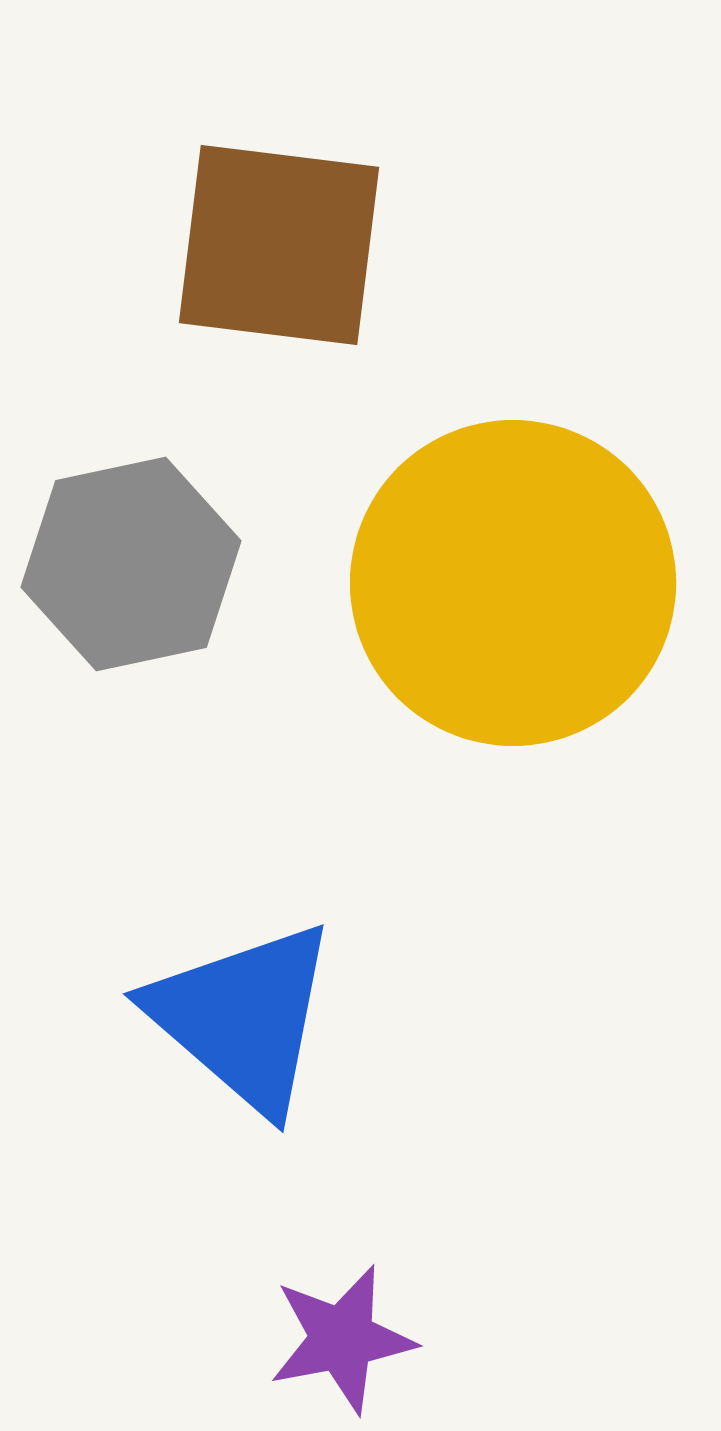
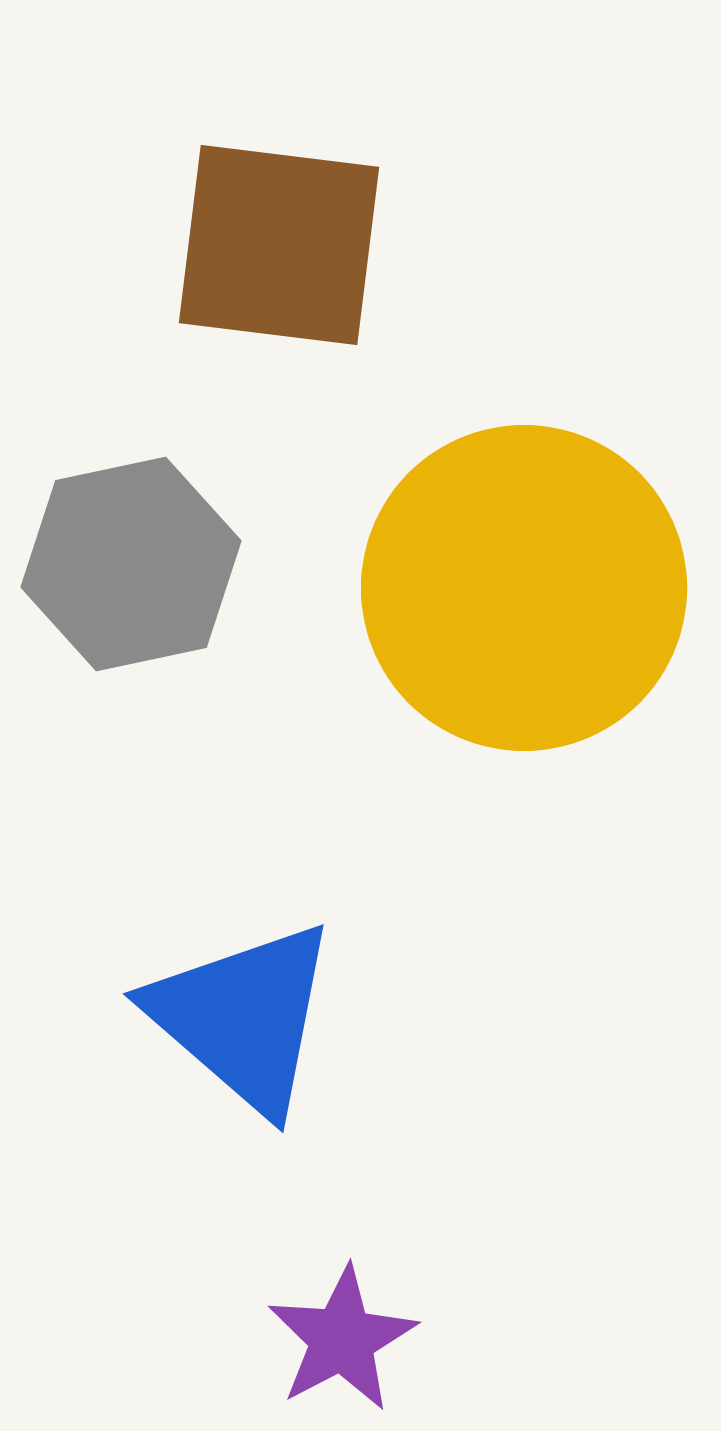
yellow circle: moved 11 px right, 5 px down
purple star: rotated 17 degrees counterclockwise
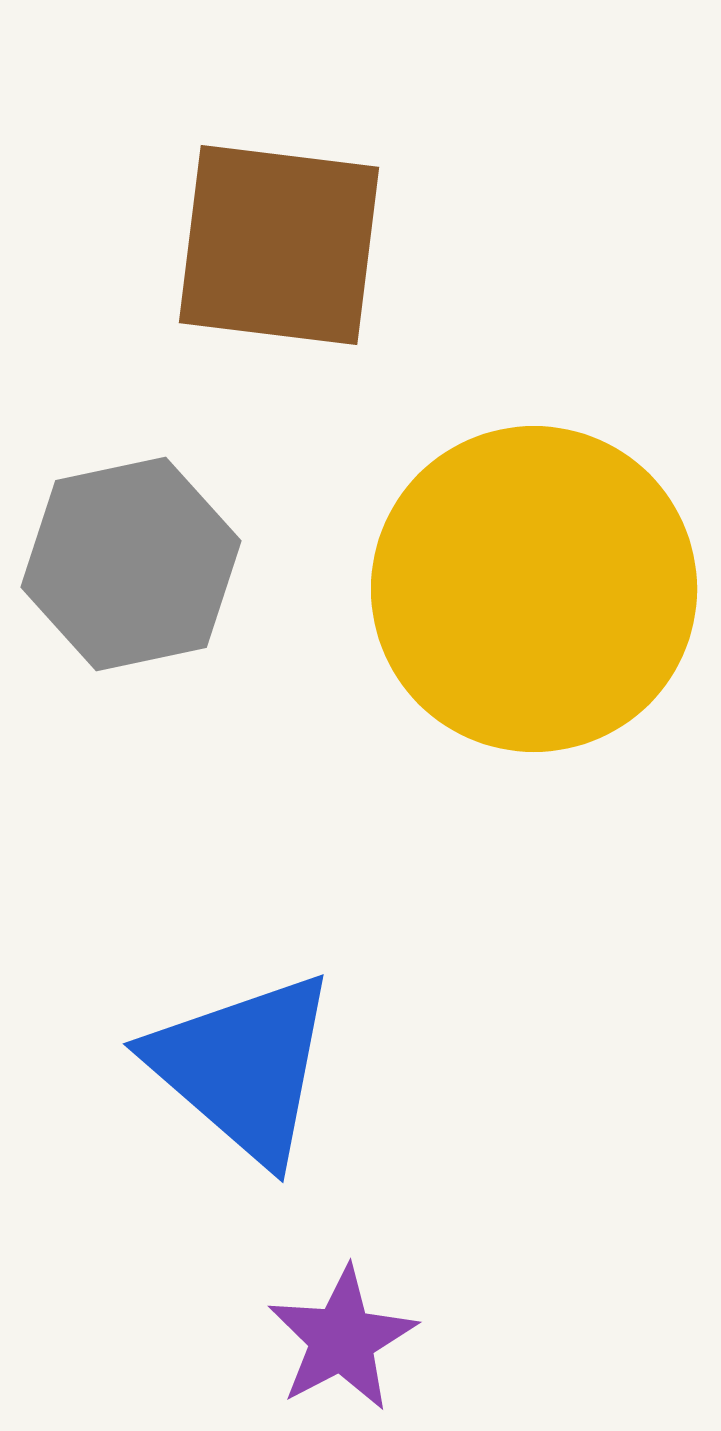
yellow circle: moved 10 px right, 1 px down
blue triangle: moved 50 px down
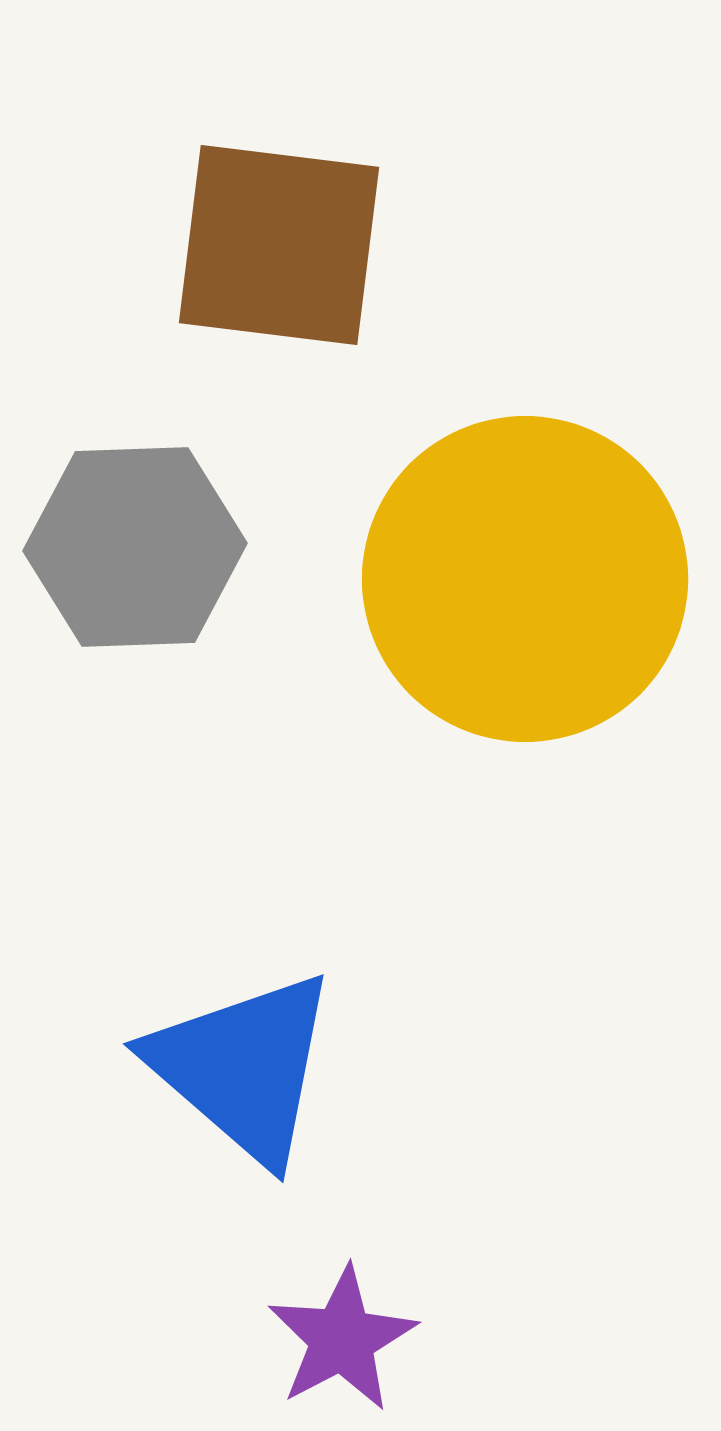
gray hexagon: moved 4 px right, 17 px up; rotated 10 degrees clockwise
yellow circle: moved 9 px left, 10 px up
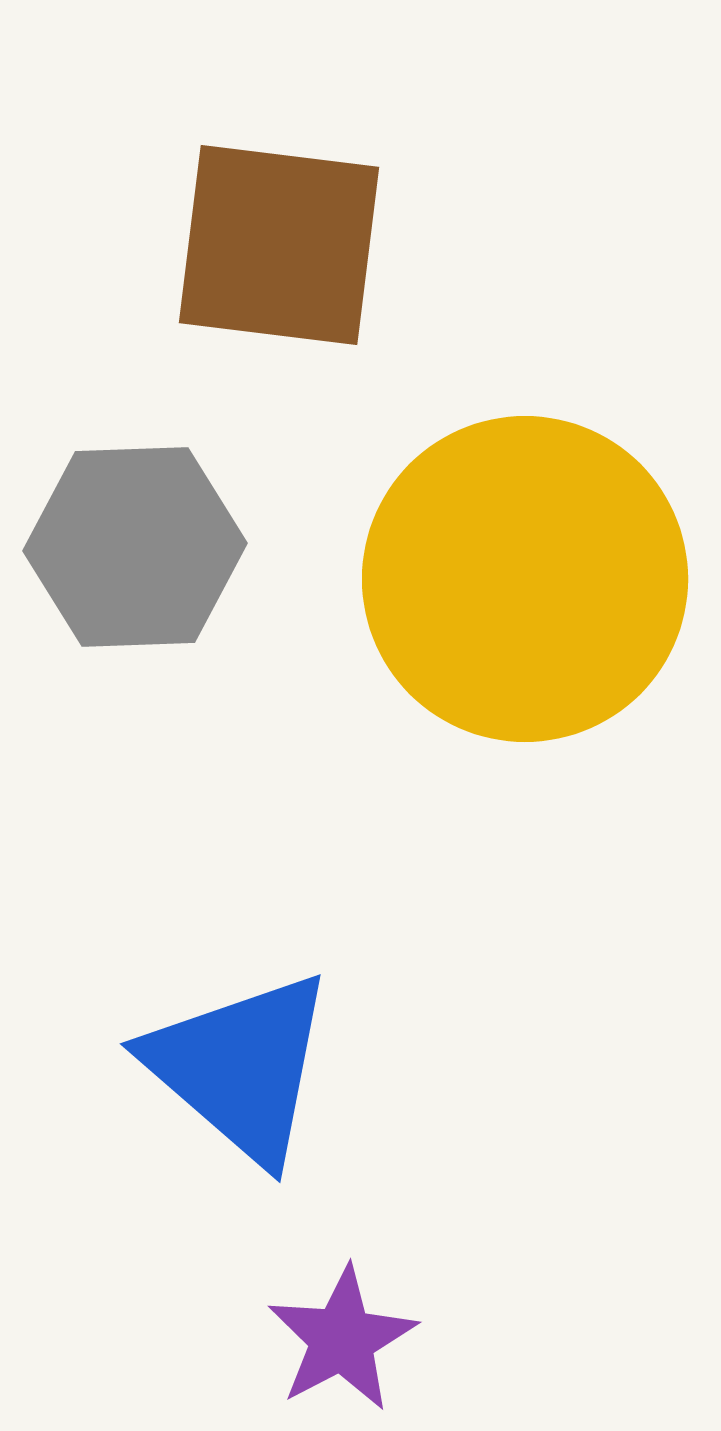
blue triangle: moved 3 px left
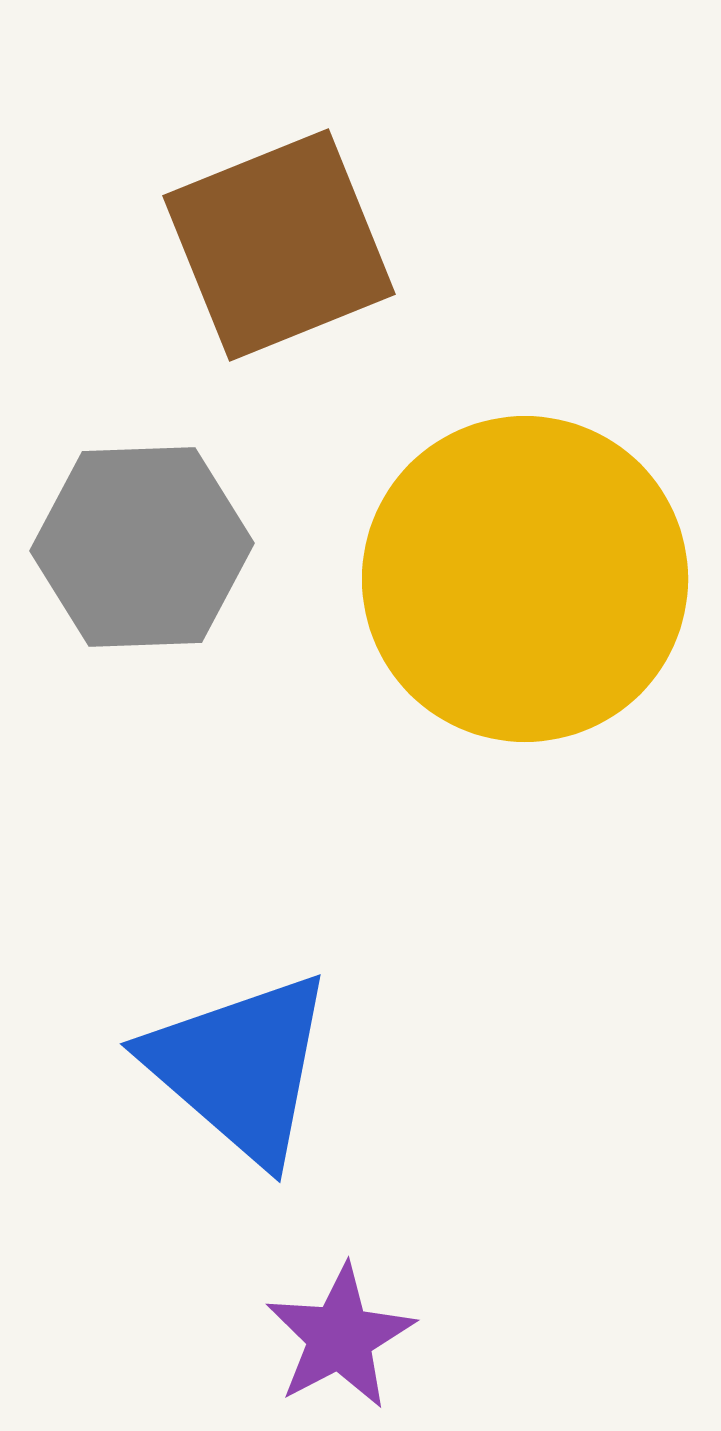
brown square: rotated 29 degrees counterclockwise
gray hexagon: moved 7 px right
purple star: moved 2 px left, 2 px up
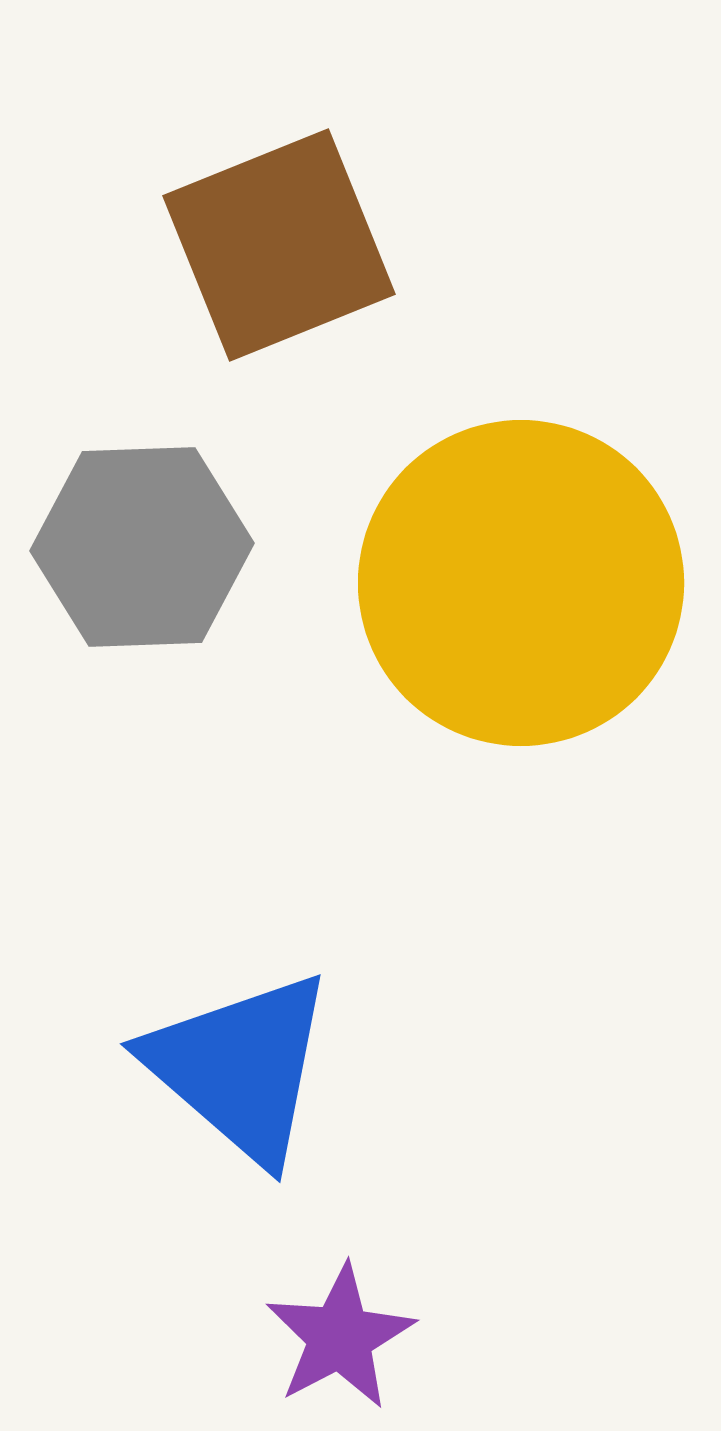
yellow circle: moved 4 px left, 4 px down
